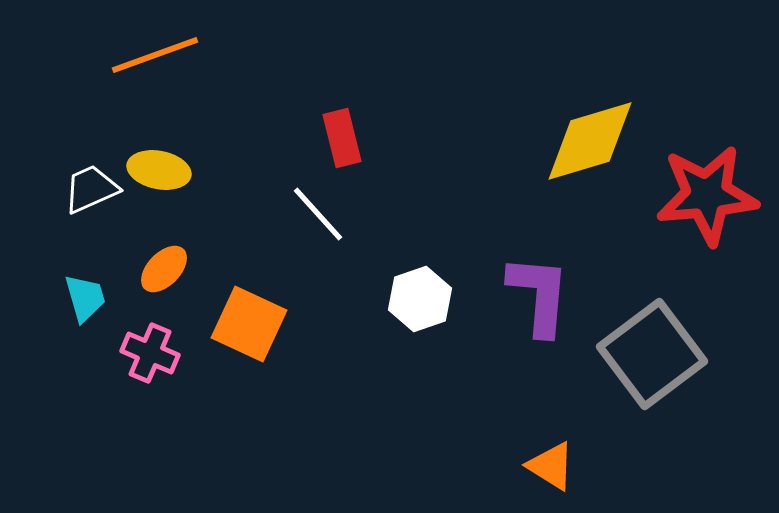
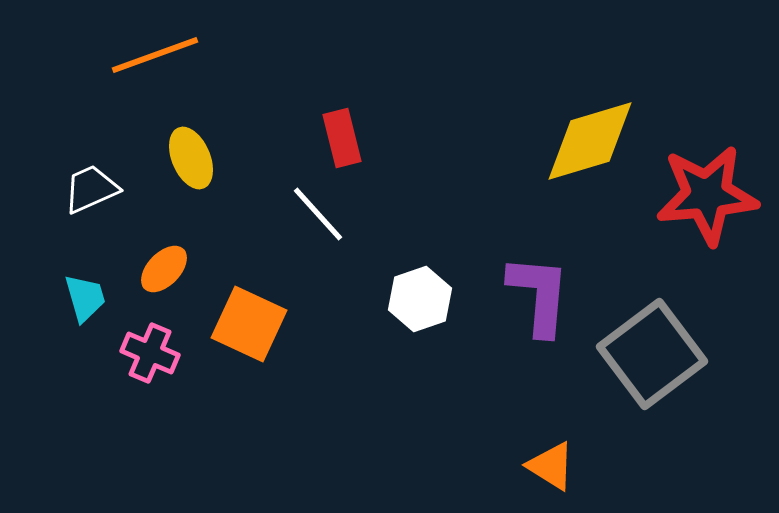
yellow ellipse: moved 32 px right, 12 px up; rotated 56 degrees clockwise
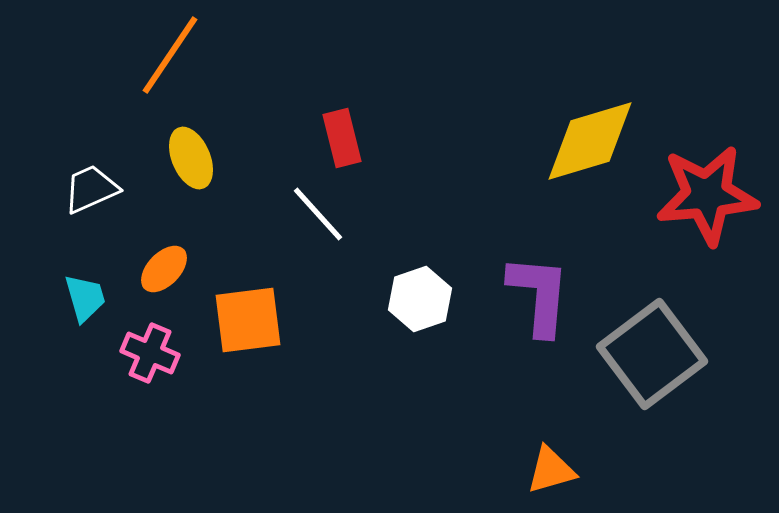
orange line: moved 15 px right; rotated 36 degrees counterclockwise
orange square: moved 1 px left, 4 px up; rotated 32 degrees counterclockwise
orange triangle: moved 4 px down; rotated 48 degrees counterclockwise
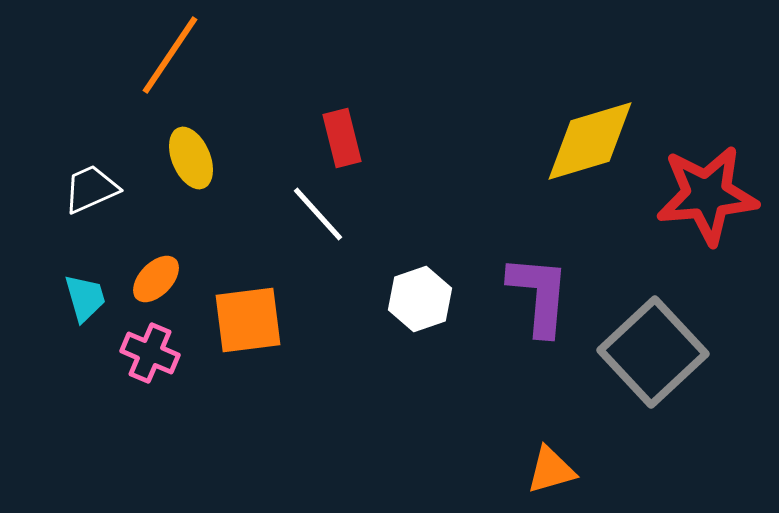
orange ellipse: moved 8 px left, 10 px down
gray square: moved 1 px right, 2 px up; rotated 6 degrees counterclockwise
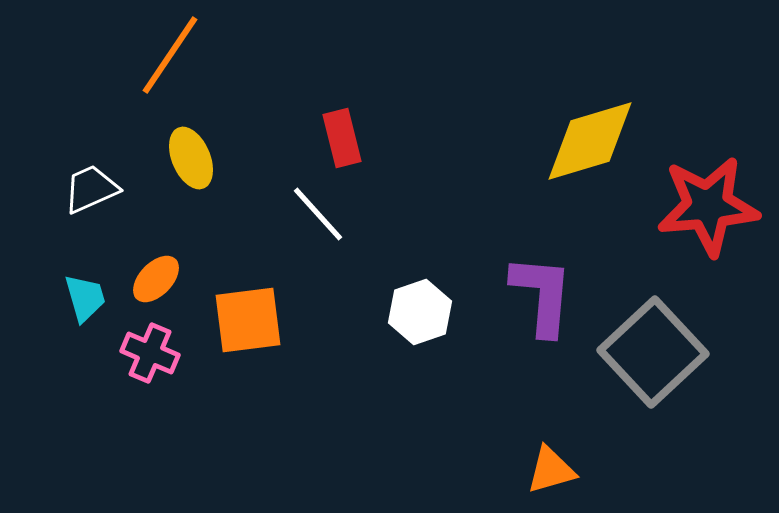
red star: moved 1 px right, 11 px down
purple L-shape: moved 3 px right
white hexagon: moved 13 px down
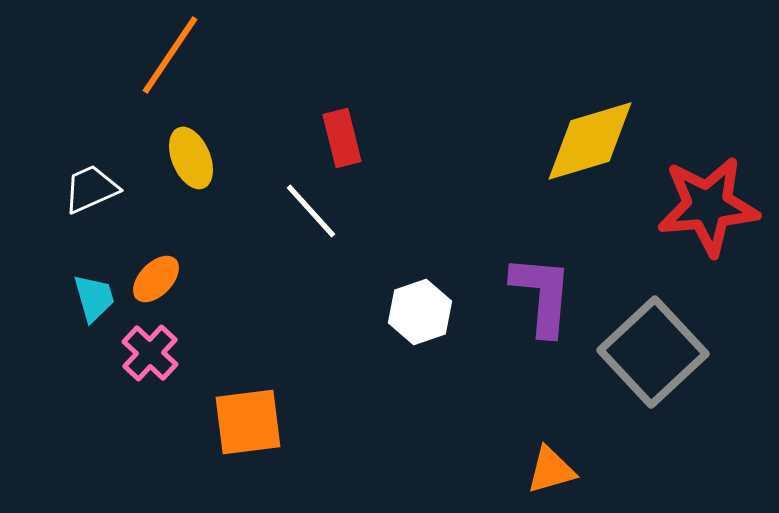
white line: moved 7 px left, 3 px up
cyan trapezoid: moved 9 px right
orange square: moved 102 px down
pink cross: rotated 20 degrees clockwise
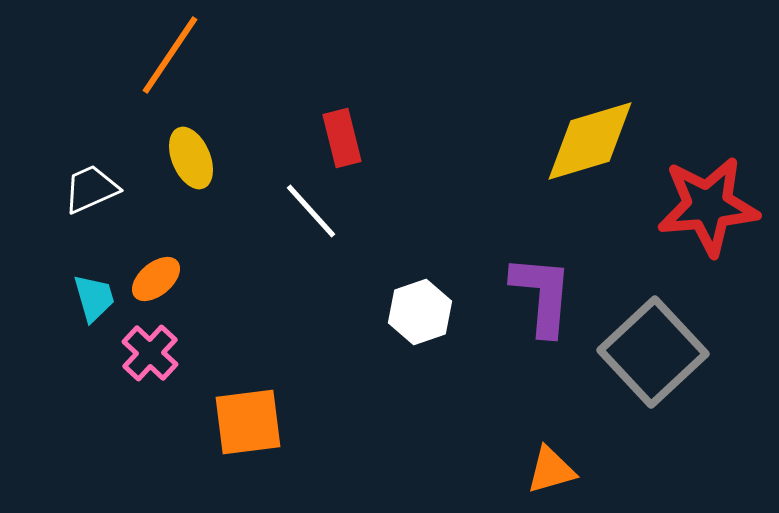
orange ellipse: rotated 6 degrees clockwise
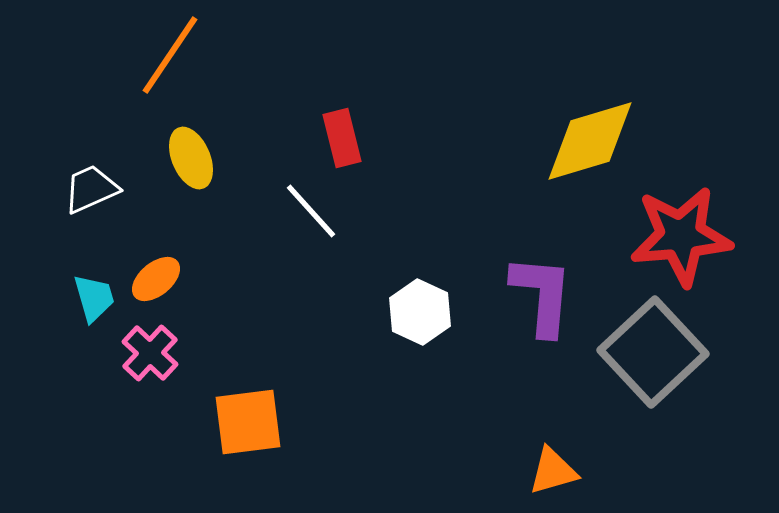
red star: moved 27 px left, 30 px down
white hexagon: rotated 16 degrees counterclockwise
orange triangle: moved 2 px right, 1 px down
